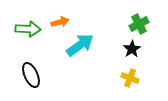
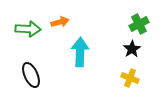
cyan arrow: moved 7 px down; rotated 52 degrees counterclockwise
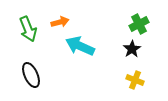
green arrow: rotated 65 degrees clockwise
cyan arrow: moved 6 px up; rotated 68 degrees counterclockwise
yellow cross: moved 5 px right, 2 px down
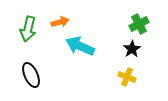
green arrow: rotated 35 degrees clockwise
yellow cross: moved 8 px left, 3 px up
